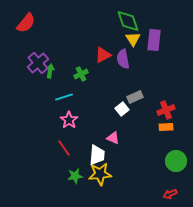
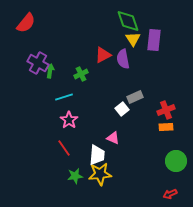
purple cross: rotated 20 degrees counterclockwise
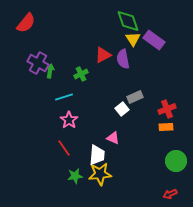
purple rectangle: rotated 60 degrees counterclockwise
red cross: moved 1 px right, 1 px up
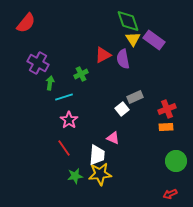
green arrow: moved 12 px down
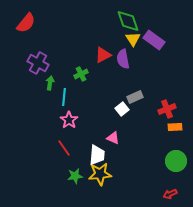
cyan line: rotated 66 degrees counterclockwise
orange rectangle: moved 9 px right
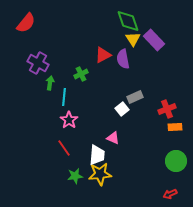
purple rectangle: rotated 10 degrees clockwise
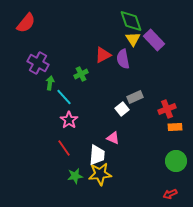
green diamond: moved 3 px right
cyan line: rotated 48 degrees counterclockwise
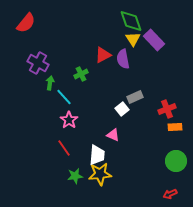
pink triangle: moved 3 px up
